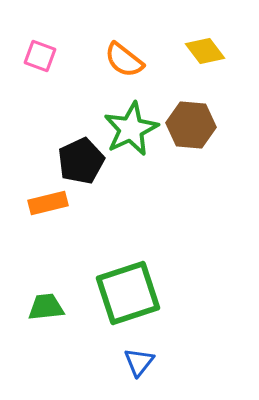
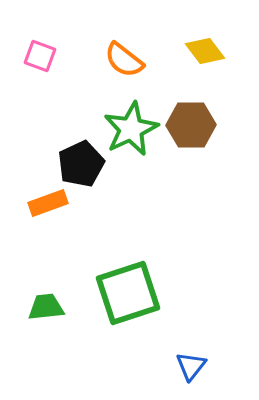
brown hexagon: rotated 6 degrees counterclockwise
black pentagon: moved 3 px down
orange rectangle: rotated 6 degrees counterclockwise
blue triangle: moved 52 px right, 4 px down
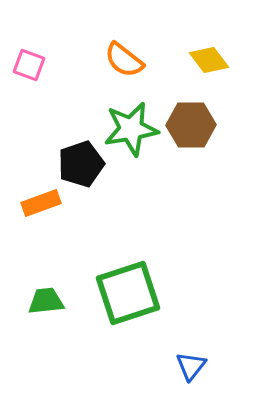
yellow diamond: moved 4 px right, 9 px down
pink square: moved 11 px left, 9 px down
green star: rotated 16 degrees clockwise
black pentagon: rotated 6 degrees clockwise
orange rectangle: moved 7 px left
green trapezoid: moved 6 px up
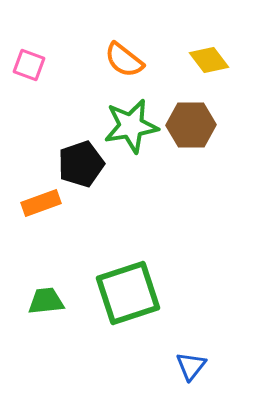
green star: moved 3 px up
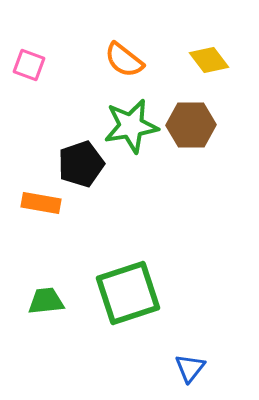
orange rectangle: rotated 30 degrees clockwise
blue triangle: moved 1 px left, 2 px down
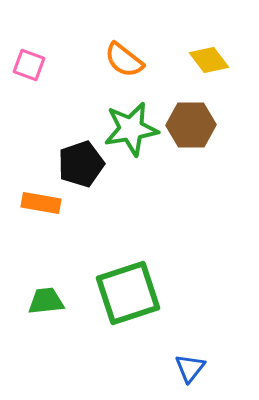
green star: moved 3 px down
